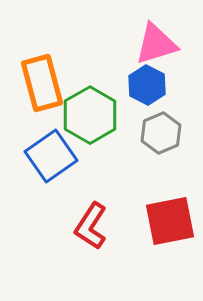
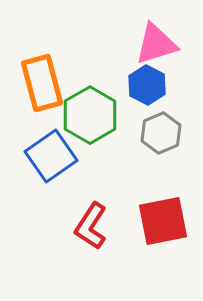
red square: moved 7 px left
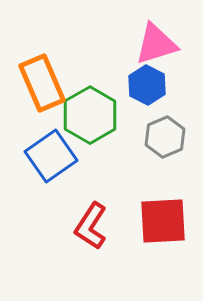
orange rectangle: rotated 8 degrees counterclockwise
gray hexagon: moved 4 px right, 4 px down
red square: rotated 8 degrees clockwise
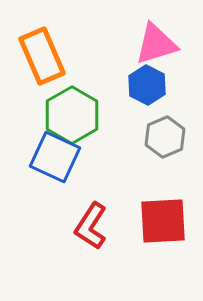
orange rectangle: moved 27 px up
green hexagon: moved 18 px left
blue square: moved 4 px right, 1 px down; rotated 30 degrees counterclockwise
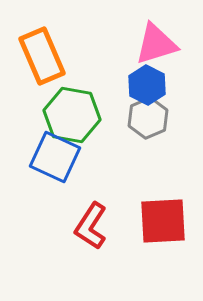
green hexagon: rotated 20 degrees counterclockwise
gray hexagon: moved 17 px left, 19 px up
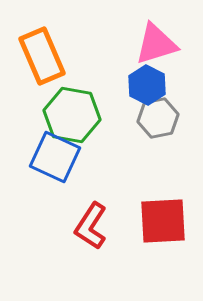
gray hexagon: moved 10 px right; rotated 12 degrees clockwise
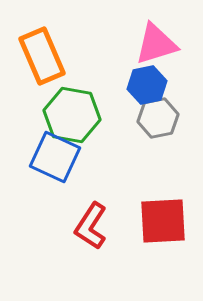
blue hexagon: rotated 21 degrees clockwise
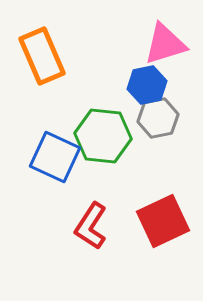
pink triangle: moved 9 px right
green hexagon: moved 31 px right, 21 px down; rotated 4 degrees counterclockwise
red square: rotated 22 degrees counterclockwise
